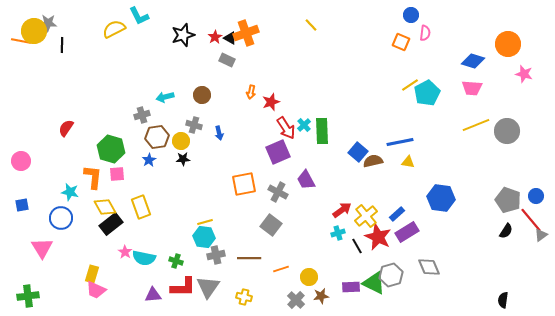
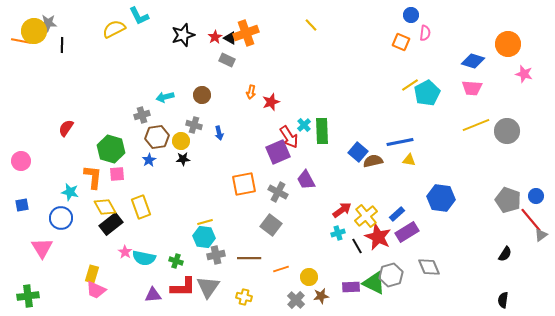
red arrow at (286, 128): moved 3 px right, 9 px down
yellow triangle at (408, 162): moved 1 px right, 2 px up
black semicircle at (506, 231): moved 1 px left, 23 px down
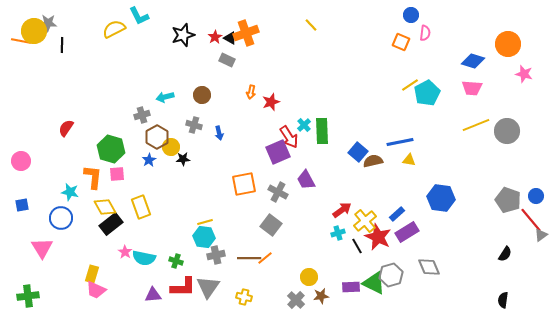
brown hexagon at (157, 137): rotated 20 degrees counterclockwise
yellow circle at (181, 141): moved 10 px left, 6 px down
yellow cross at (366, 216): moved 1 px left, 5 px down
orange line at (281, 269): moved 16 px left, 11 px up; rotated 21 degrees counterclockwise
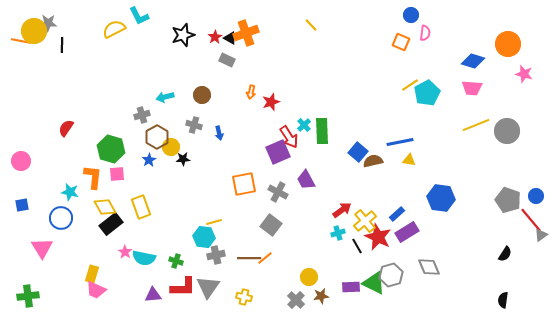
yellow line at (205, 222): moved 9 px right
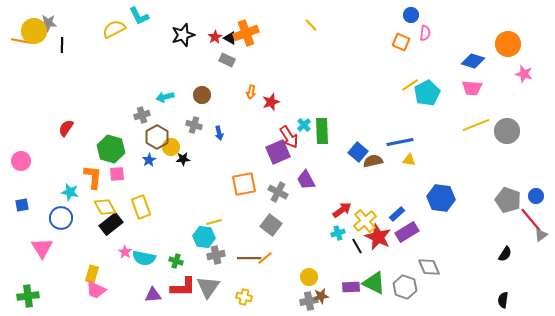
gray hexagon at (391, 275): moved 14 px right, 12 px down; rotated 25 degrees counterclockwise
gray cross at (296, 300): moved 13 px right, 1 px down; rotated 36 degrees clockwise
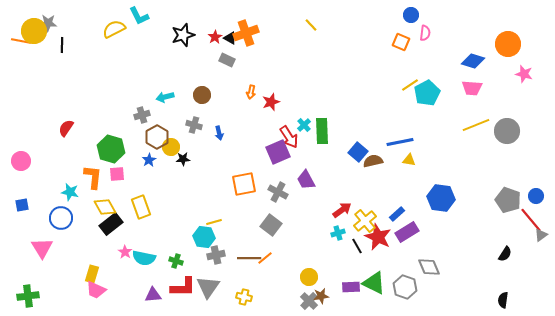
gray cross at (309, 301): rotated 36 degrees counterclockwise
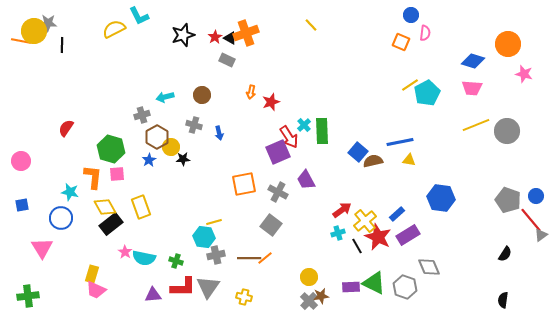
purple rectangle at (407, 232): moved 1 px right, 3 px down
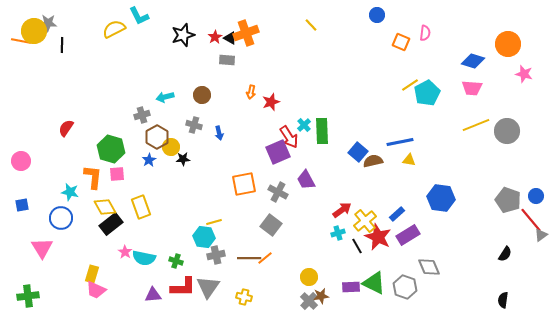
blue circle at (411, 15): moved 34 px left
gray rectangle at (227, 60): rotated 21 degrees counterclockwise
